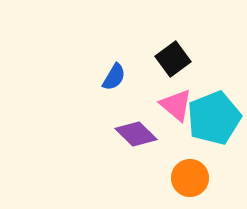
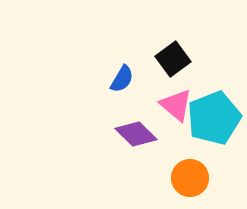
blue semicircle: moved 8 px right, 2 px down
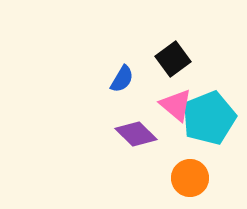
cyan pentagon: moved 5 px left
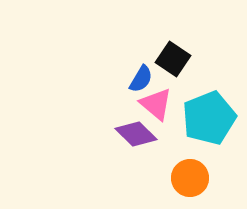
black square: rotated 20 degrees counterclockwise
blue semicircle: moved 19 px right
pink triangle: moved 20 px left, 1 px up
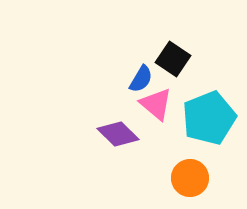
purple diamond: moved 18 px left
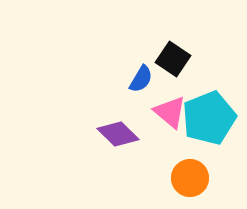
pink triangle: moved 14 px right, 8 px down
